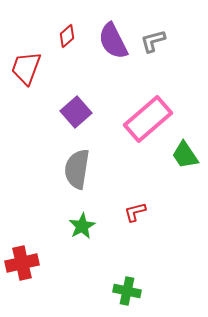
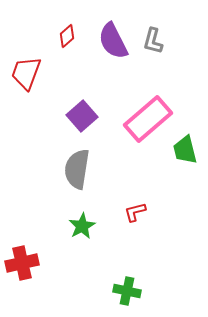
gray L-shape: rotated 60 degrees counterclockwise
red trapezoid: moved 5 px down
purple square: moved 6 px right, 4 px down
green trapezoid: moved 5 px up; rotated 20 degrees clockwise
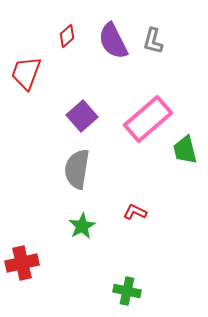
red L-shape: rotated 40 degrees clockwise
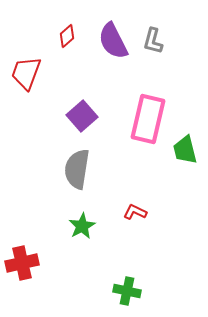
pink rectangle: rotated 36 degrees counterclockwise
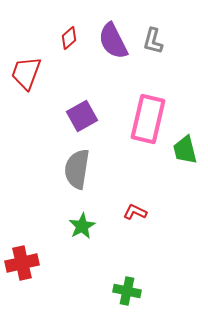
red diamond: moved 2 px right, 2 px down
purple square: rotated 12 degrees clockwise
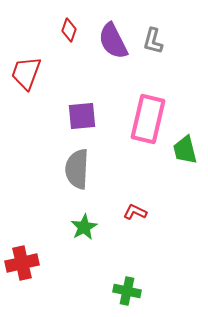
red diamond: moved 8 px up; rotated 30 degrees counterclockwise
purple square: rotated 24 degrees clockwise
gray semicircle: rotated 6 degrees counterclockwise
green star: moved 2 px right, 1 px down
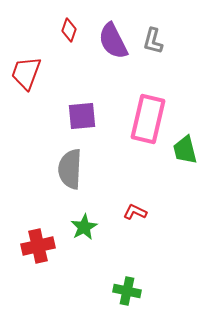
gray semicircle: moved 7 px left
red cross: moved 16 px right, 17 px up
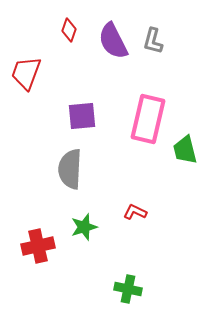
green star: rotated 12 degrees clockwise
green cross: moved 1 px right, 2 px up
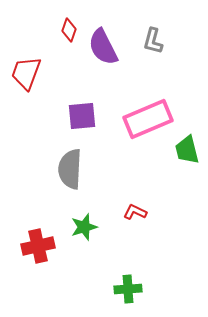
purple semicircle: moved 10 px left, 6 px down
pink rectangle: rotated 54 degrees clockwise
green trapezoid: moved 2 px right
green cross: rotated 16 degrees counterclockwise
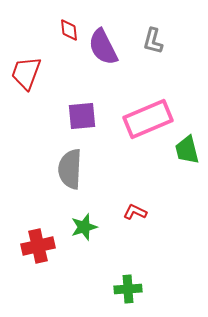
red diamond: rotated 25 degrees counterclockwise
